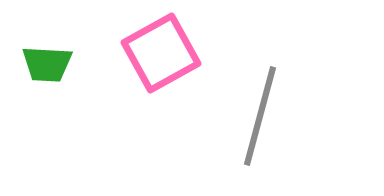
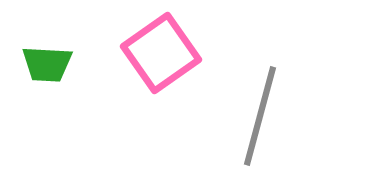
pink square: rotated 6 degrees counterclockwise
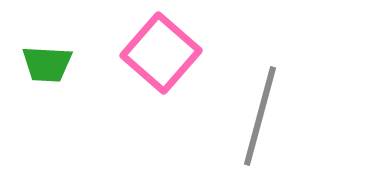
pink square: rotated 14 degrees counterclockwise
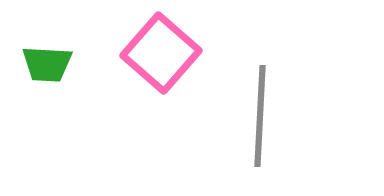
gray line: rotated 12 degrees counterclockwise
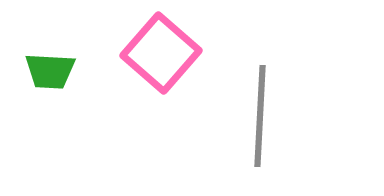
green trapezoid: moved 3 px right, 7 px down
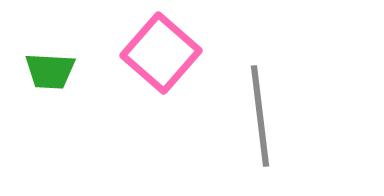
gray line: rotated 10 degrees counterclockwise
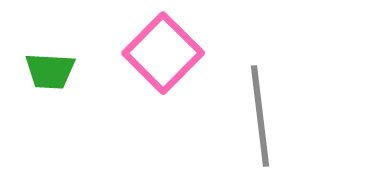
pink square: moved 2 px right; rotated 4 degrees clockwise
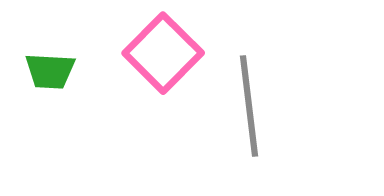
gray line: moved 11 px left, 10 px up
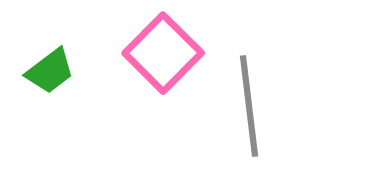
green trapezoid: rotated 40 degrees counterclockwise
